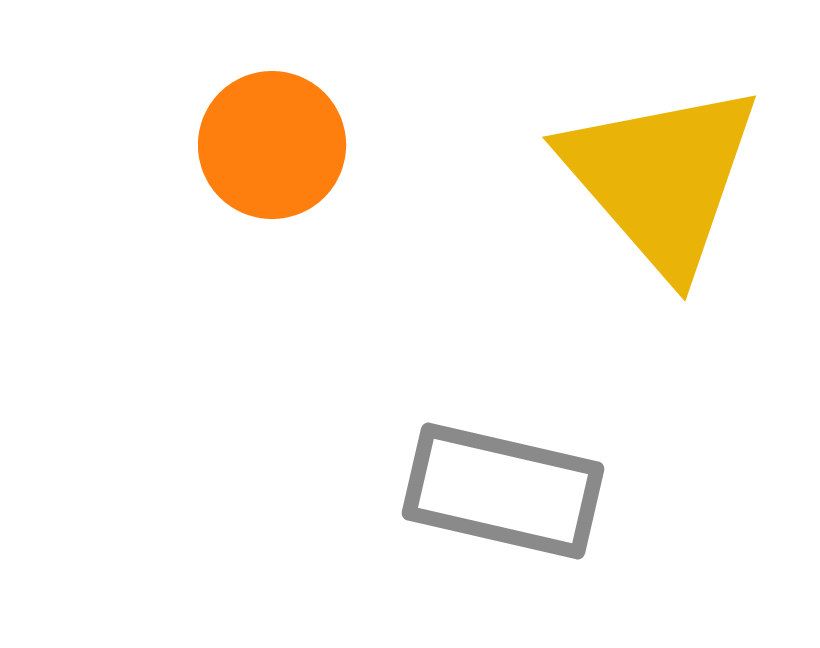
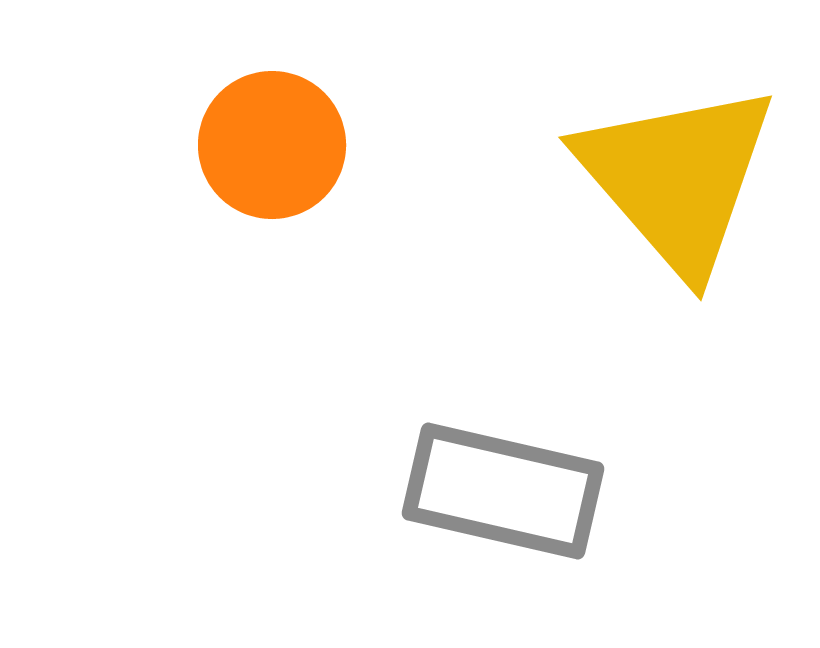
yellow triangle: moved 16 px right
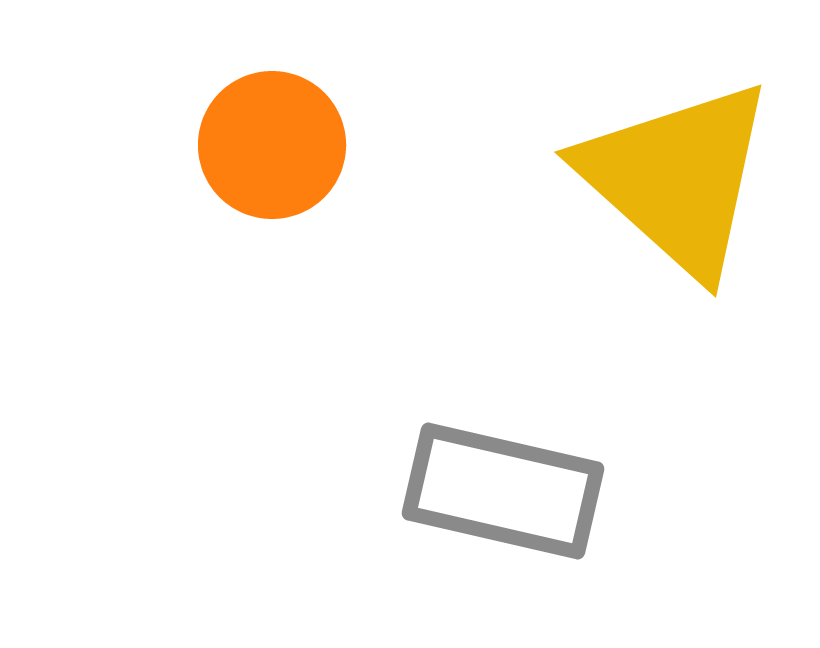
yellow triangle: rotated 7 degrees counterclockwise
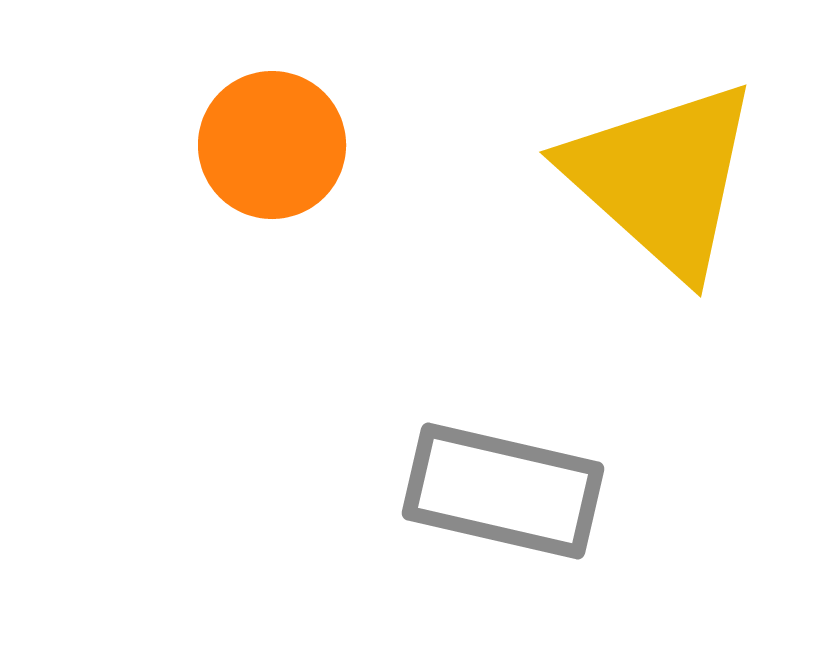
yellow triangle: moved 15 px left
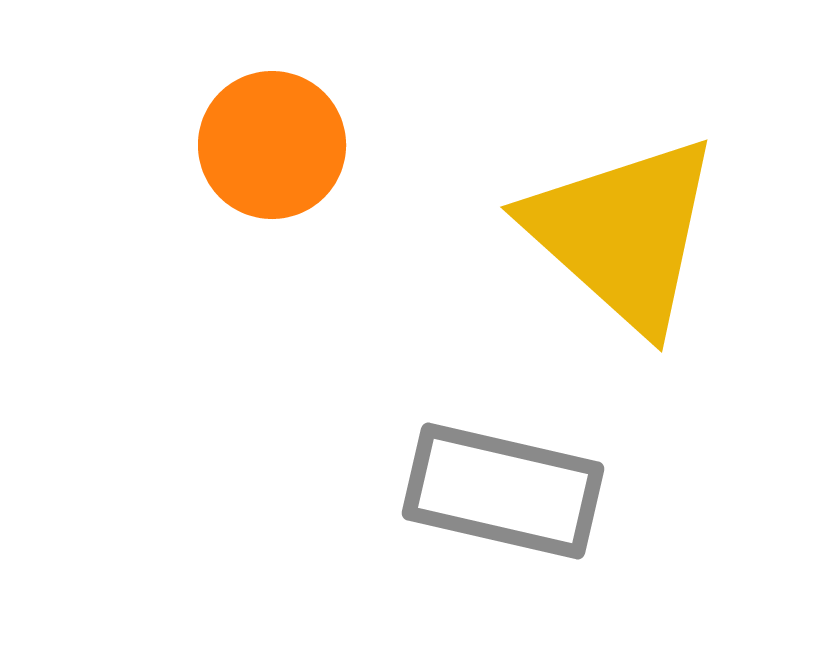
yellow triangle: moved 39 px left, 55 px down
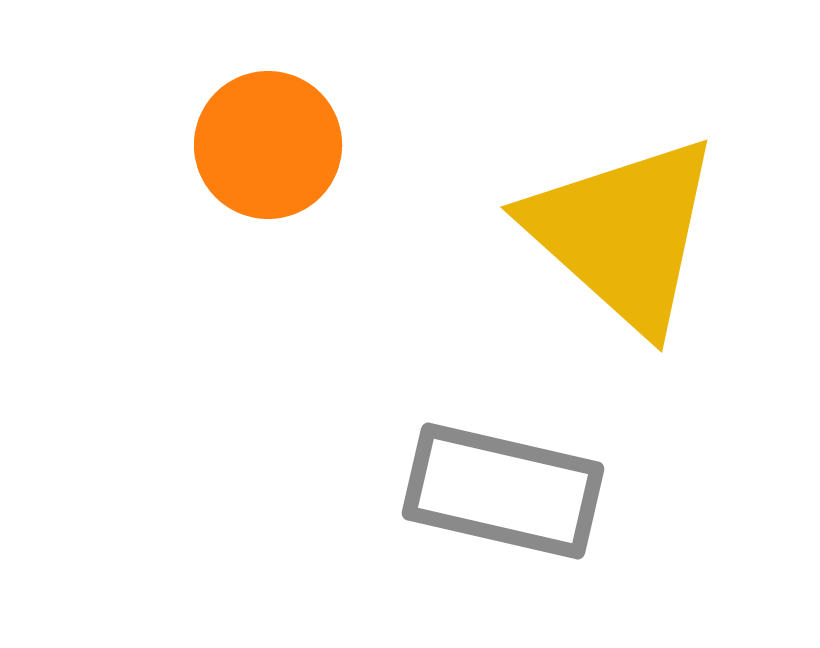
orange circle: moved 4 px left
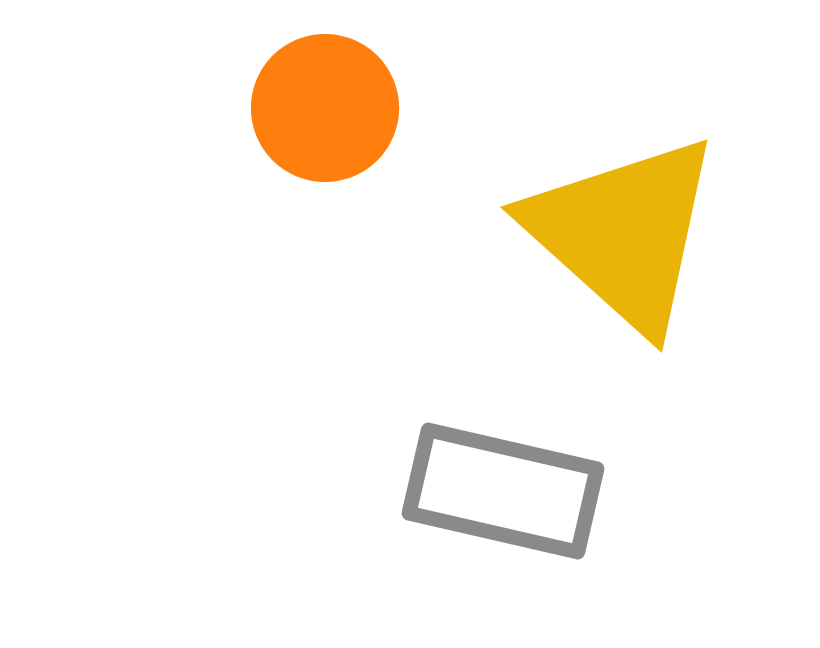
orange circle: moved 57 px right, 37 px up
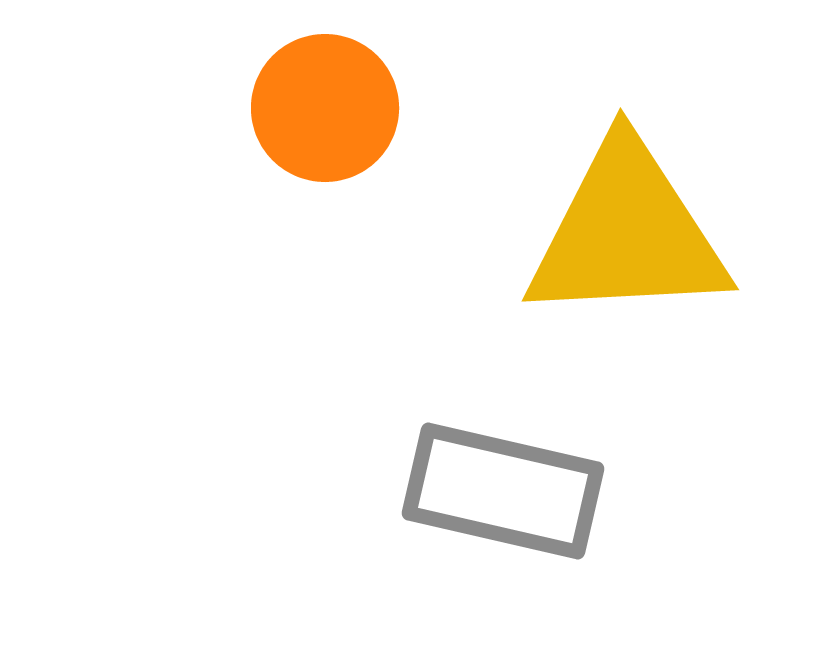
yellow triangle: moved 4 px right; rotated 45 degrees counterclockwise
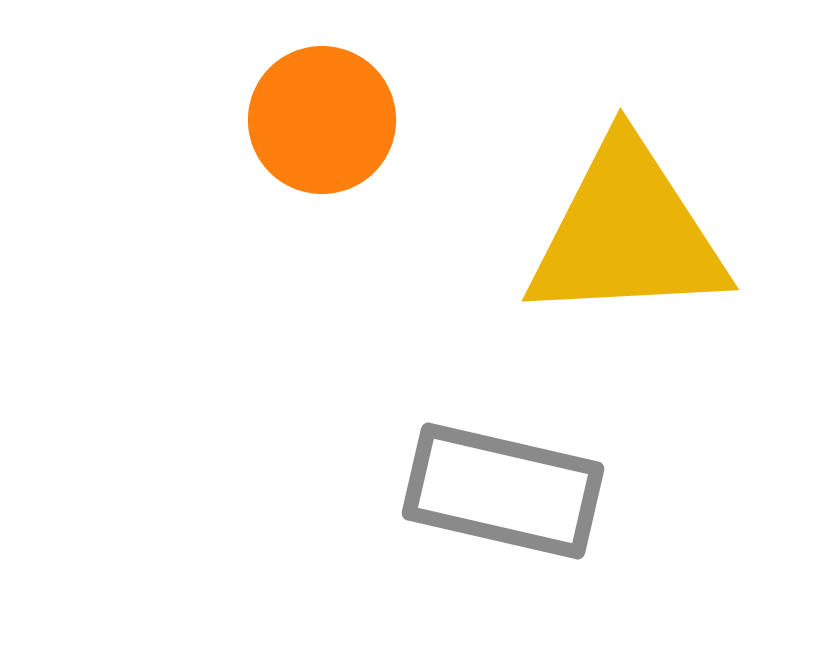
orange circle: moved 3 px left, 12 px down
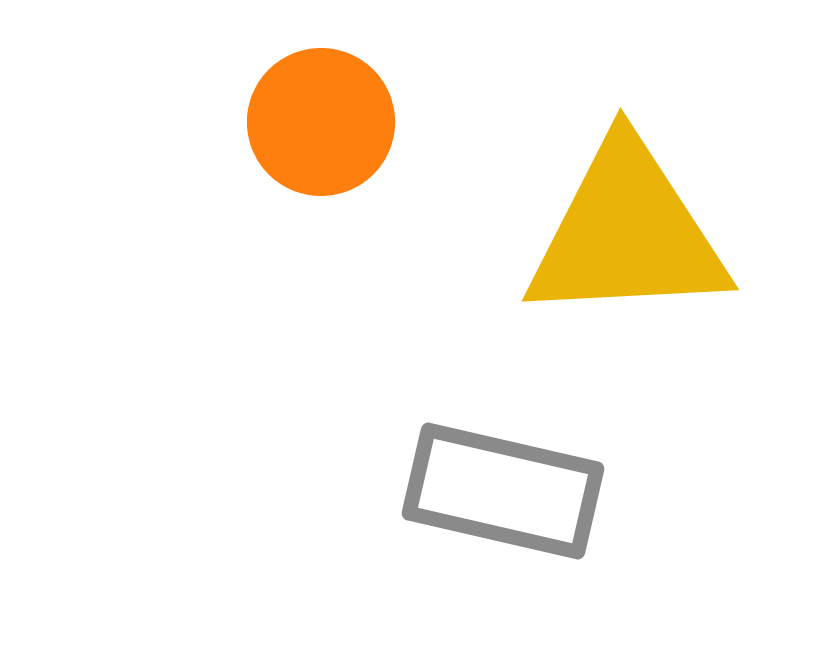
orange circle: moved 1 px left, 2 px down
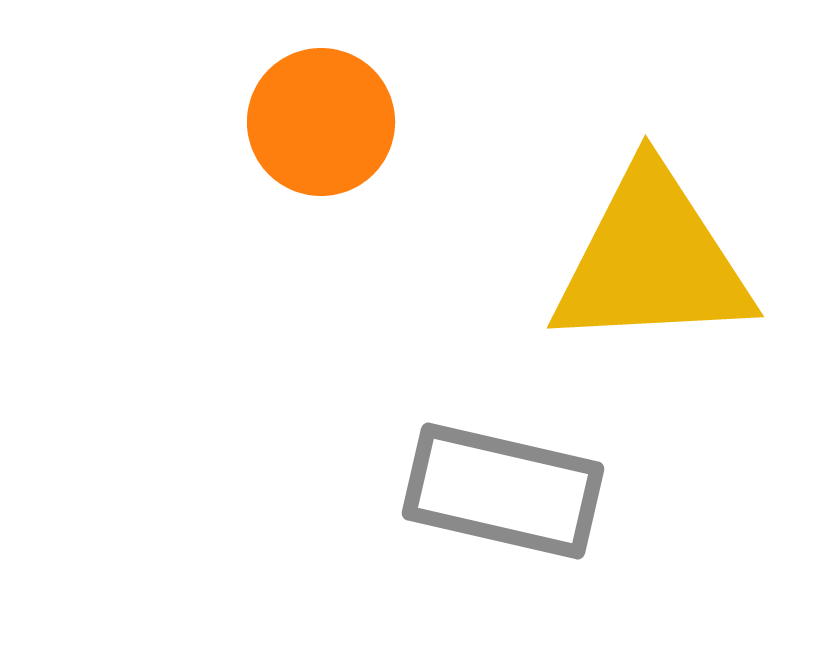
yellow triangle: moved 25 px right, 27 px down
